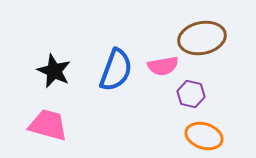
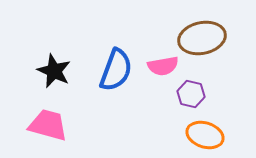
orange ellipse: moved 1 px right, 1 px up
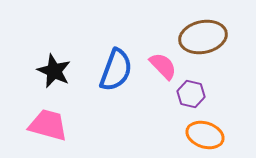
brown ellipse: moved 1 px right, 1 px up
pink semicircle: rotated 124 degrees counterclockwise
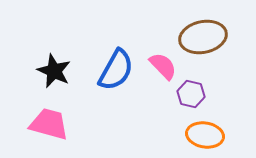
blue semicircle: rotated 9 degrees clockwise
pink trapezoid: moved 1 px right, 1 px up
orange ellipse: rotated 9 degrees counterclockwise
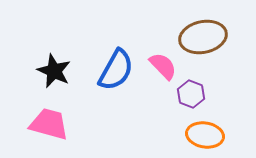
purple hexagon: rotated 8 degrees clockwise
